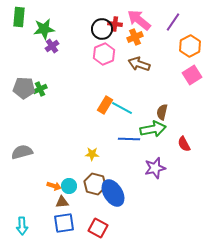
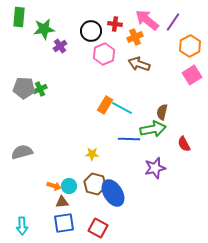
pink arrow: moved 8 px right
black circle: moved 11 px left, 2 px down
purple cross: moved 8 px right
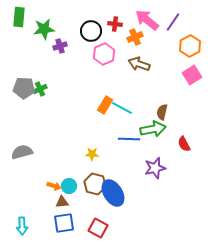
purple cross: rotated 16 degrees clockwise
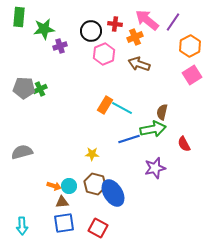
blue line: rotated 20 degrees counterclockwise
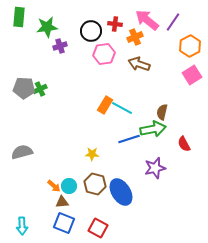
green star: moved 3 px right, 2 px up
pink hexagon: rotated 15 degrees clockwise
orange arrow: rotated 24 degrees clockwise
blue ellipse: moved 8 px right, 1 px up
blue square: rotated 30 degrees clockwise
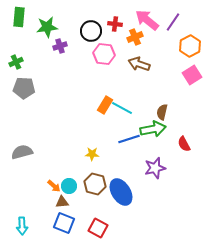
pink hexagon: rotated 15 degrees clockwise
green cross: moved 24 px left, 27 px up
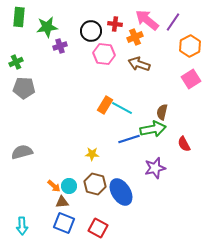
pink square: moved 1 px left, 4 px down
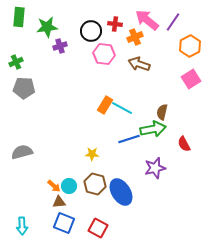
brown triangle: moved 3 px left
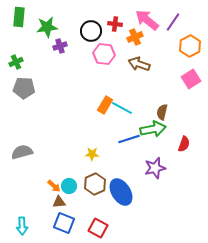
red semicircle: rotated 133 degrees counterclockwise
brown hexagon: rotated 20 degrees clockwise
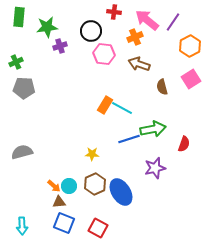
red cross: moved 1 px left, 12 px up
brown semicircle: moved 25 px up; rotated 28 degrees counterclockwise
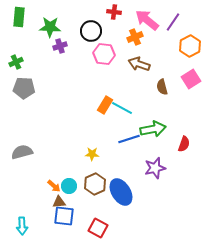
green star: moved 3 px right; rotated 10 degrees clockwise
blue square: moved 7 px up; rotated 15 degrees counterclockwise
